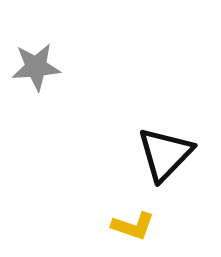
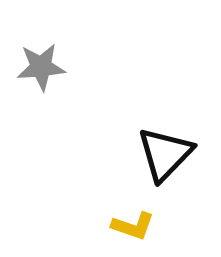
gray star: moved 5 px right
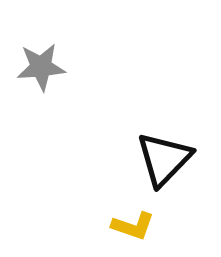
black triangle: moved 1 px left, 5 px down
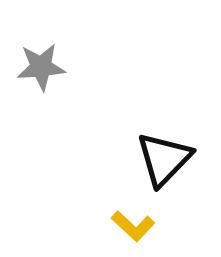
yellow L-shape: rotated 24 degrees clockwise
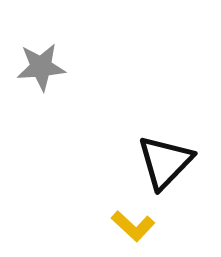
black triangle: moved 1 px right, 3 px down
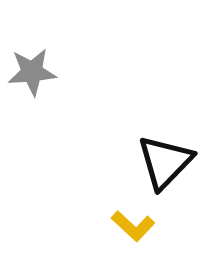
gray star: moved 9 px left, 5 px down
